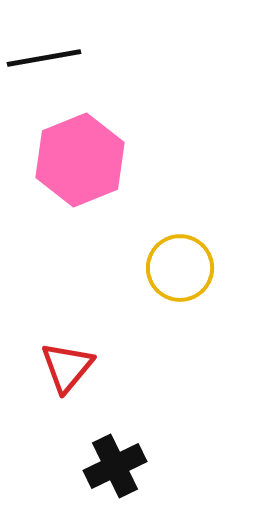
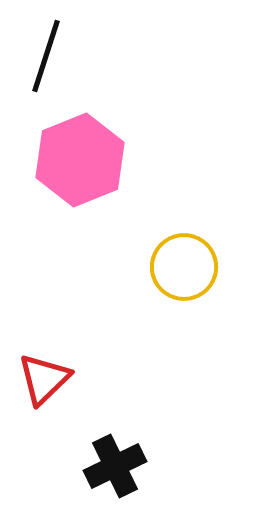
black line: moved 2 px right, 2 px up; rotated 62 degrees counterclockwise
yellow circle: moved 4 px right, 1 px up
red triangle: moved 23 px left, 12 px down; rotated 6 degrees clockwise
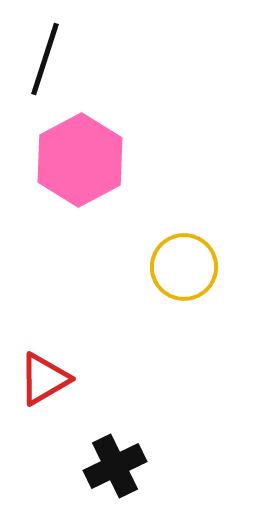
black line: moved 1 px left, 3 px down
pink hexagon: rotated 6 degrees counterclockwise
red triangle: rotated 14 degrees clockwise
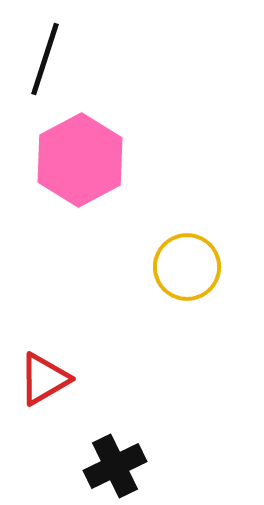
yellow circle: moved 3 px right
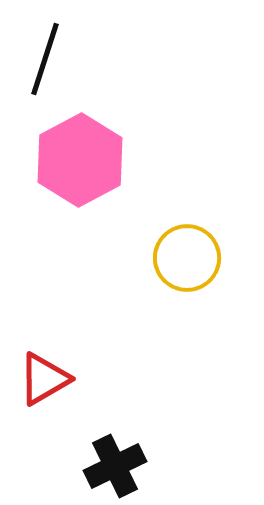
yellow circle: moved 9 px up
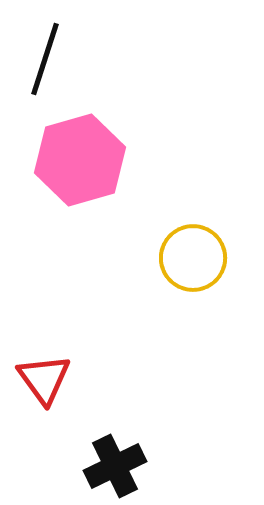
pink hexagon: rotated 12 degrees clockwise
yellow circle: moved 6 px right
red triangle: rotated 36 degrees counterclockwise
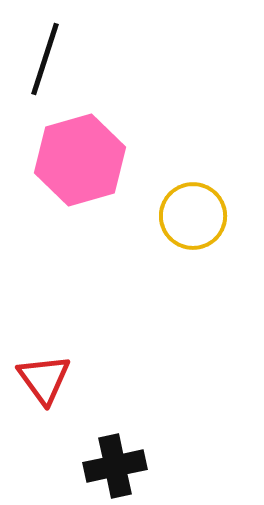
yellow circle: moved 42 px up
black cross: rotated 14 degrees clockwise
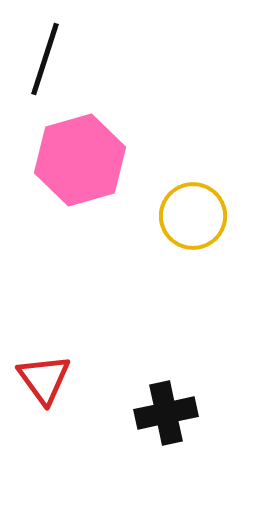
black cross: moved 51 px right, 53 px up
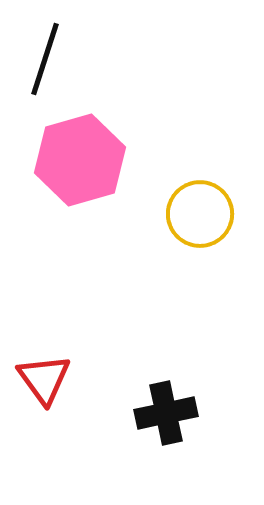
yellow circle: moved 7 px right, 2 px up
